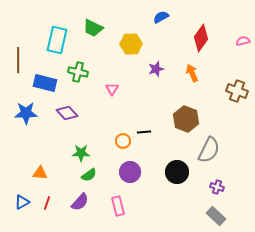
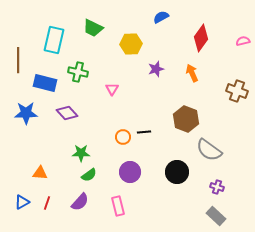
cyan rectangle: moved 3 px left
orange circle: moved 4 px up
gray semicircle: rotated 100 degrees clockwise
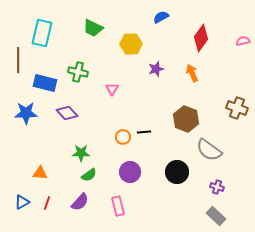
cyan rectangle: moved 12 px left, 7 px up
brown cross: moved 17 px down
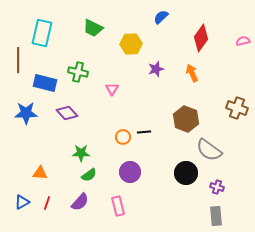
blue semicircle: rotated 14 degrees counterclockwise
black circle: moved 9 px right, 1 px down
gray rectangle: rotated 42 degrees clockwise
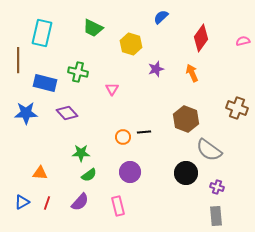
yellow hexagon: rotated 20 degrees clockwise
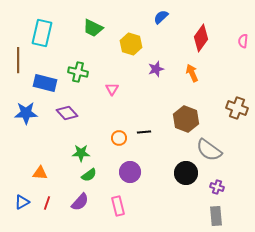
pink semicircle: rotated 72 degrees counterclockwise
orange circle: moved 4 px left, 1 px down
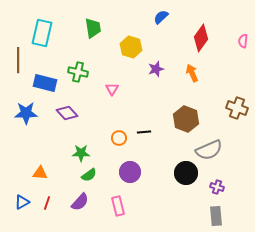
green trapezoid: rotated 125 degrees counterclockwise
yellow hexagon: moved 3 px down
gray semicircle: rotated 60 degrees counterclockwise
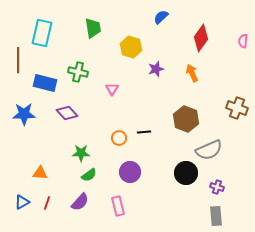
blue star: moved 2 px left, 1 px down
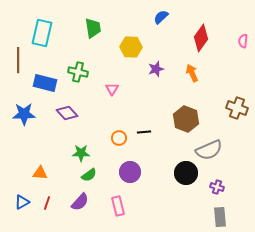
yellow hexagon: rotated 15 degrees counterclockwise
gray rectangle: moved 4 px right, 1 px down
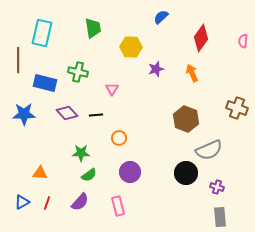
black line: moved 48 px left, 17 px up
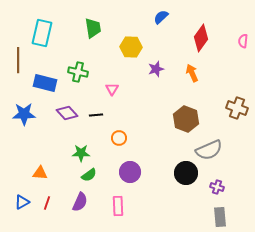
purple semicircle: rotated 18 degrees counterclockwise
pink rectangle: rotated 12 degrees clockwise
